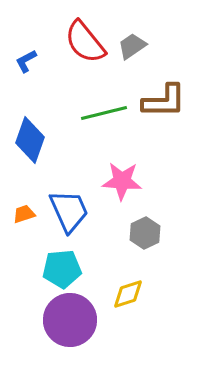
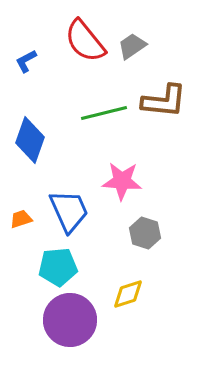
red semicircle: moved 1 px up
brown L-shape: rotated 6 degrees clockwise
orange trapezoid: moved 3 px left, 5 px down
gray hexagon: rotated 16 degrees counterclockwise
cyan pentagon: moved 4 px left, 2 px up
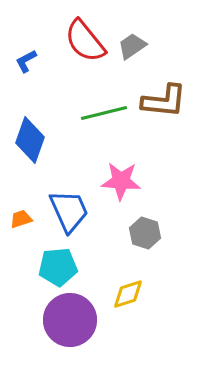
pink star: moved 1 px left
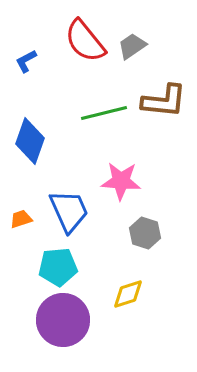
blue diamond: moved 1 px down
purple circle: moved 7 px left
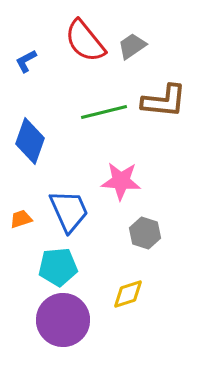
green line: moved 1 px up
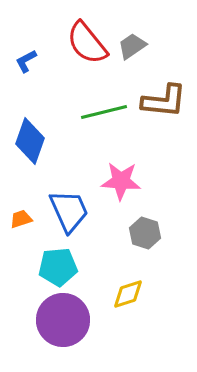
red semicircle: moved 2 px right, 2 px down
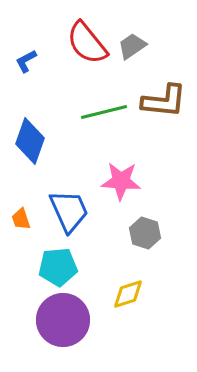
orange trapezoid: rotated 90 degrees counterclockwise
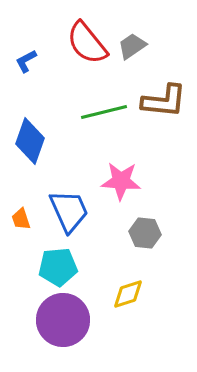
gray hexagon: rotated 12 degrees counterclockwise
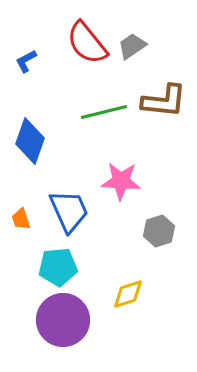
gray hexagon: moved 14 px right, 2 px up; rotated 24 degrees counterclockwise
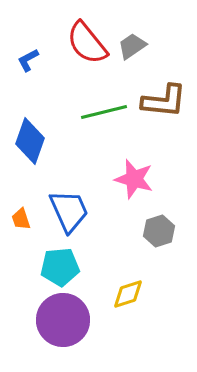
blue L-shape: moved 2 px right, 1 px up
pink star: moved 13 px right, 2 px up; rotated 12 degrees clockwise
cyan pentagon: moved 2 px right
